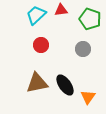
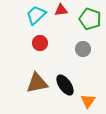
red circle: moved 1 px left, 2 px up
orange triangle: moved 4 px down
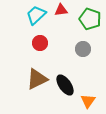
brown triangle: moved 4 px up; rotated 15 degrees counterclockwise
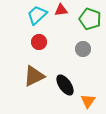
cyan trapezoid: moved 1 px right
red circle: moved 1 px left, 1 px up
brown triangle: moved 3 px left, 3 px up
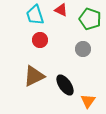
red triangle: rotated 32 degrees clockwise
cyan trapezoid: moved 2 px left; rotated 65 degrees counterclockwise
red circle: moved 1 px right, 2 px up
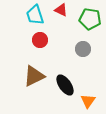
green pentagon: rotated 10 degrees counterclockwise
